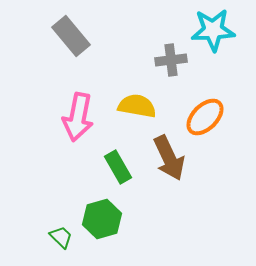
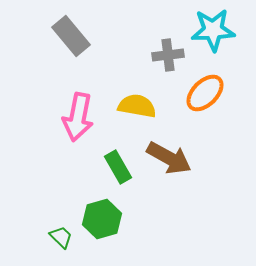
gray cross: moved 3 px left, 5 px up
orange ellipse: moved 24 px up
brown arrow: rotated 36 degrees counterclockwise
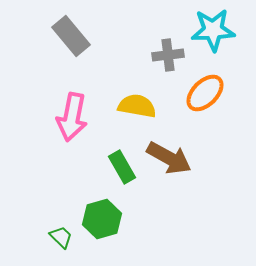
pink arrow: moved 6 px left
green rectangle: moved 4 px right
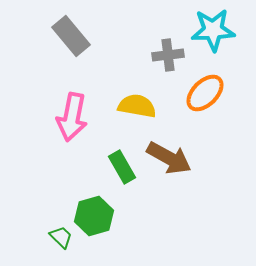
green hexagon: moved 8 px left, 3 px up
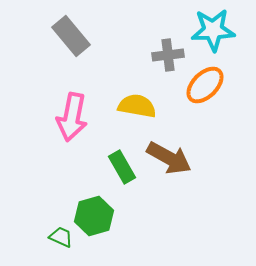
orange ellipse: moved 8 px up
green trapezoid: rotated 20 degrees counterclockwise
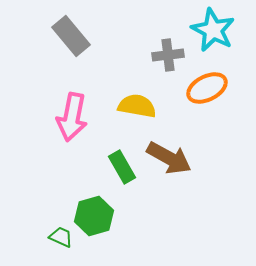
cyan star: rotated 30 degrees clockwise
orange ellipse: moved 2 px right, 3 px down; rotated 18 degrees clockwise
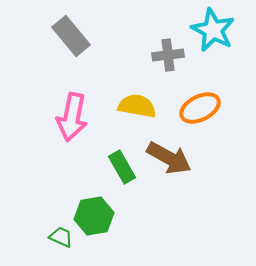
orange ellipse: moved 7 px left, 20 px down
green hexagon: rotated 6 degrees clockwise
